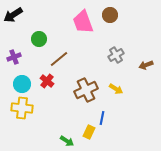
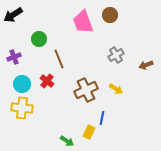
brown line: rotated 72 degrees counterclockwise
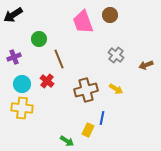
gray cross: rotated 21 degrees counterclockwise
brown cross: rotated 10 degrees clockwise
yellow rectangle: moved 1 px left, 2 px up
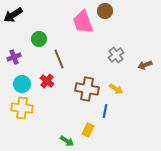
brown circle: moved 5 px left, 4 px up
gray cross: rotated 14 degrees clockwise
brown arrow: moved 1 px left
brown cross: moved 1 px right, 1 px up; rotated 25 degrees clockwise
blue line: moved 3 px right, 7 px up
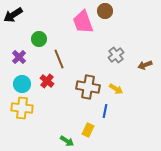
purple cross: moved 5 px right; rotated 24 degrees counterclockwise
brown cross: moved 1 px right, 2 px up
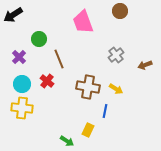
brown circle: moved 15 px right
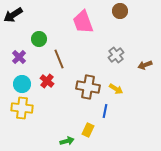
green arrow: rotated 48 degrees counterclockwise
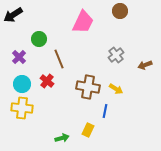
pink trapezoid: rotated 135 degrees counterclockwise
green arrow: moved 5 px left, 3 px up
